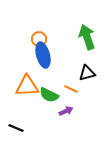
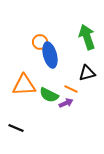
orange circle: moved 1 px right, 3 px down
blue ellipse: moved 7 px right
orange triangle: moved 3 px left, 1 px up
purple arrow: moved 8 px up
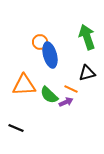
green semicircle: rotated 18 degrees clockwise
purple arrow: moved 1 px up
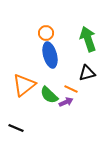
green arrow: moved 1 px right, 2 px down
orange circle: moved 6 px right, 9 px up
orange triangle: rotated 35 degrees counterclockwise
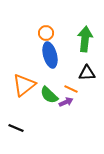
green arrow: moved 3 px left; rotated 25 degrees clockwise
black triangle: rotated 12 degrees clockwise
